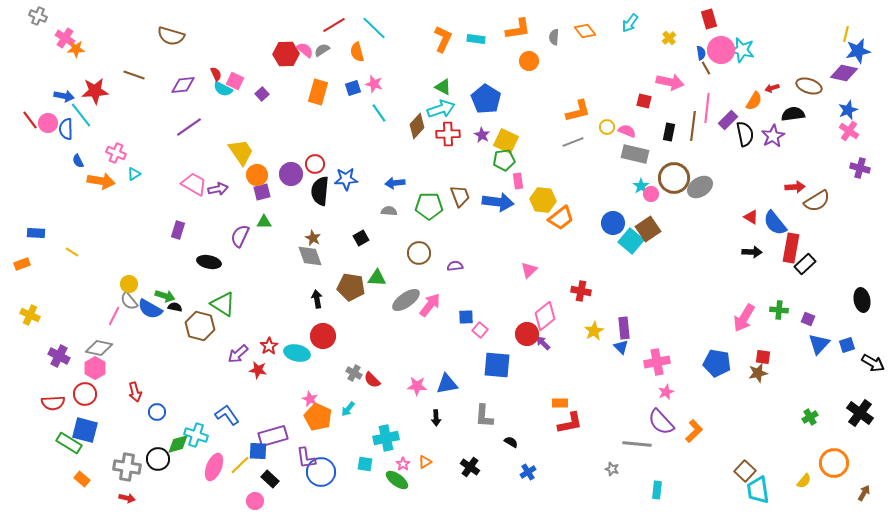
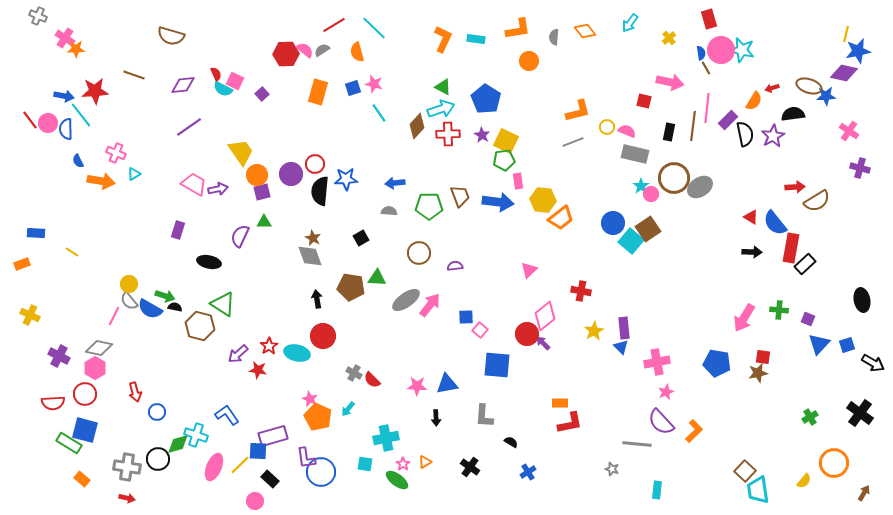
blue star at (848, 110): moved 22 px left, 14 px up; rotated 18 degrees clockwise
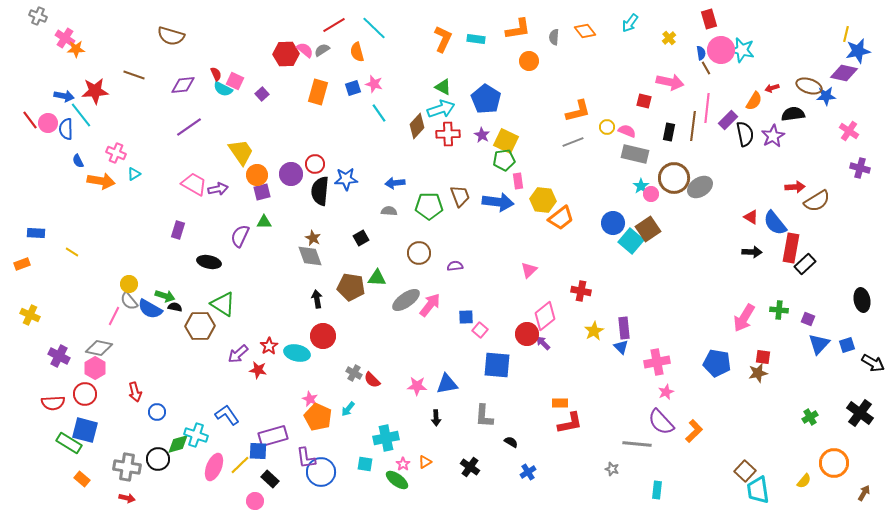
brown hexagon at (200, 326): rotated 16 degrees counterclockwise
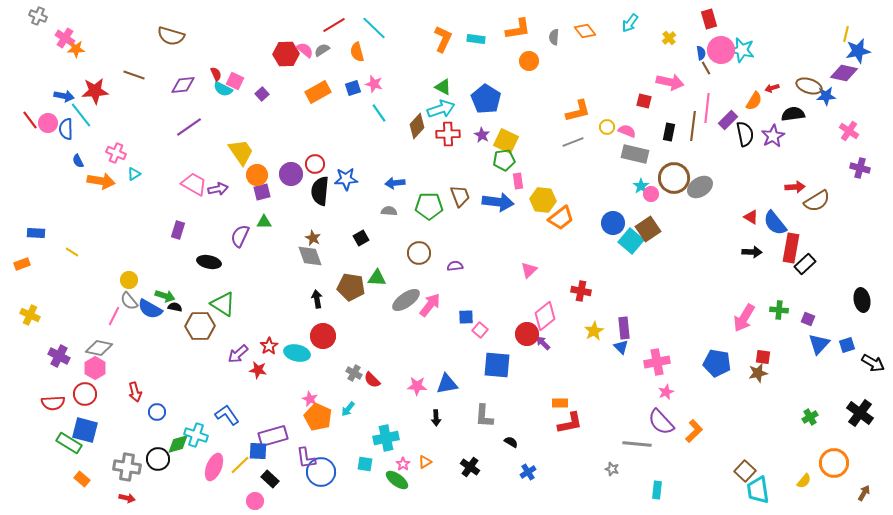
orange rectangle at (318, 92): rotated 45 degrees clockwise
yellow circle at (129, 284): moved 4 px up
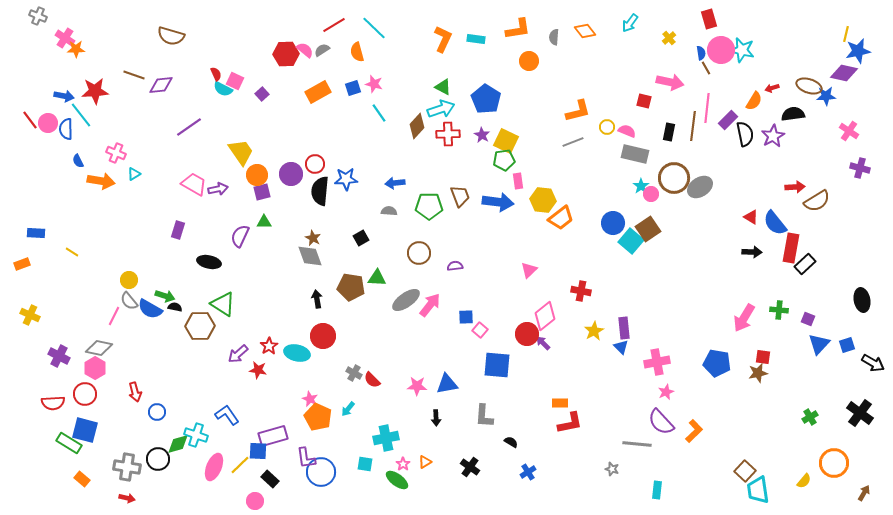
purple diamond at (183, 85): moved 22 px left
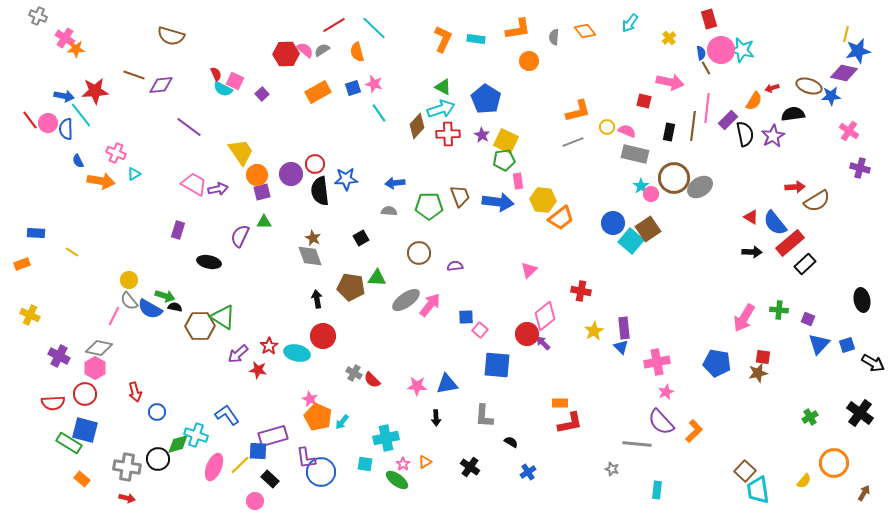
blue star at (826, 96): moved 5 px right
purple line at (189, 127): rotated 72 degrees clockwise
black semicircle at (320, 191): rotated 12 degrees counterclockwise
red rectangle at (791, 248): moved 1 px left, 5 px up; rotated 40 degrees clockwise
green triangle at (223, 304): moved 13 px down
cyan arrow at (348, 409): moved 6 px left, 13 px down
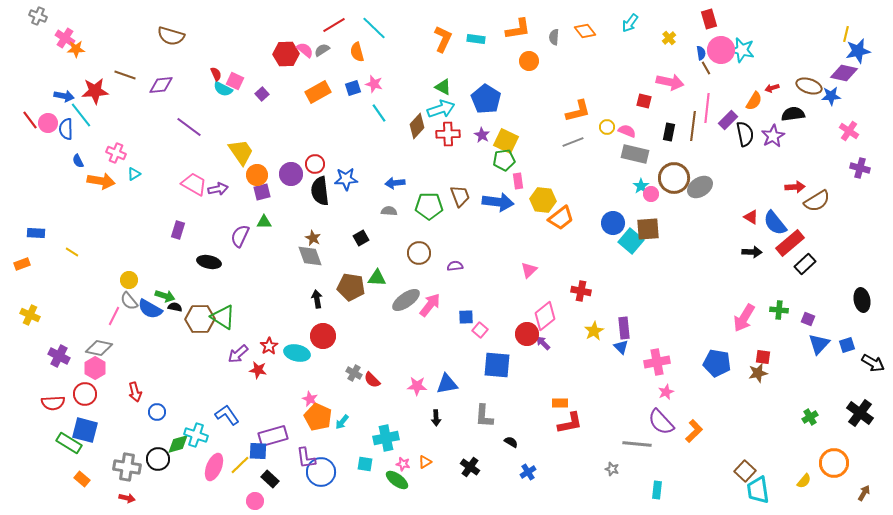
brown line at (134, 75): moved 9 px left
brown square at (648, 229): rotated 30 degrees clockwise
brown hexagon at (200, 326): moved 7 px up
pink star at (403, 464): rotated 24 degrees counterclockwise
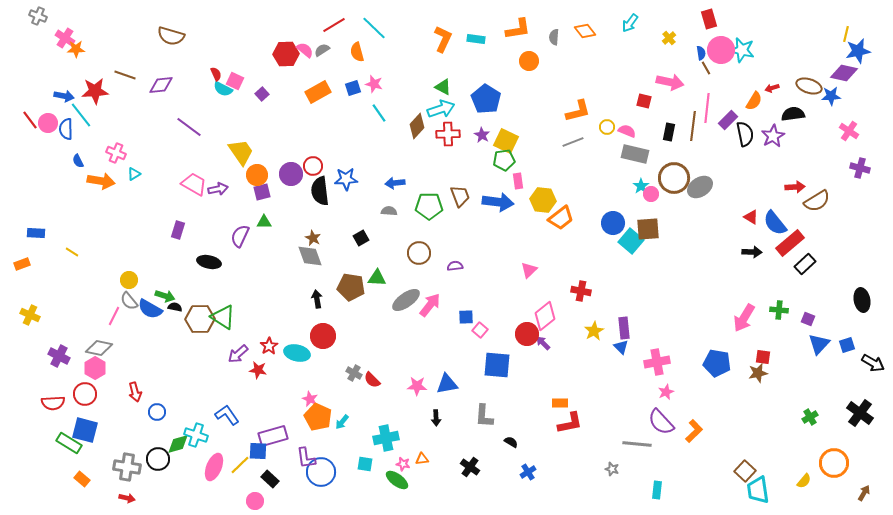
red circle at (315, 164): moved 2 px left, 2 px down
orange triangle at (425, 462): moved 3 px left, 3 px up; rotated 24 degrees clockwise
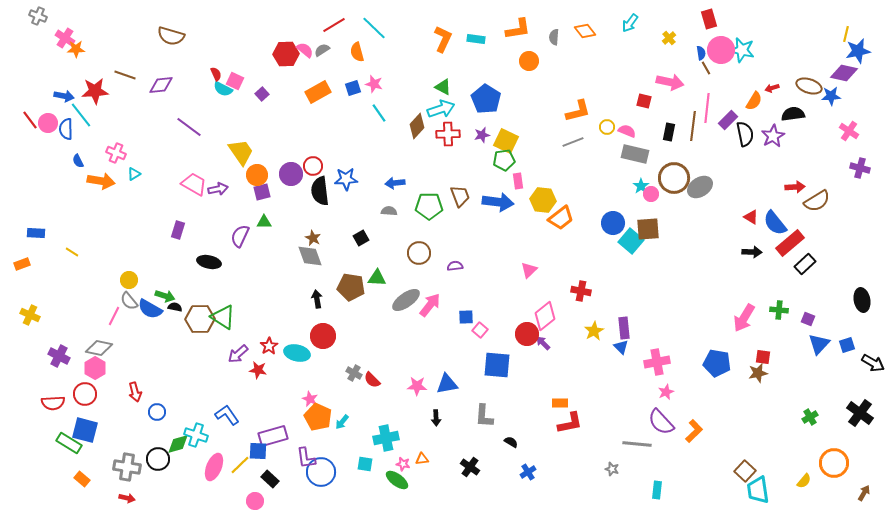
purple star at (482, 135): rotated 28 degrees clockwise
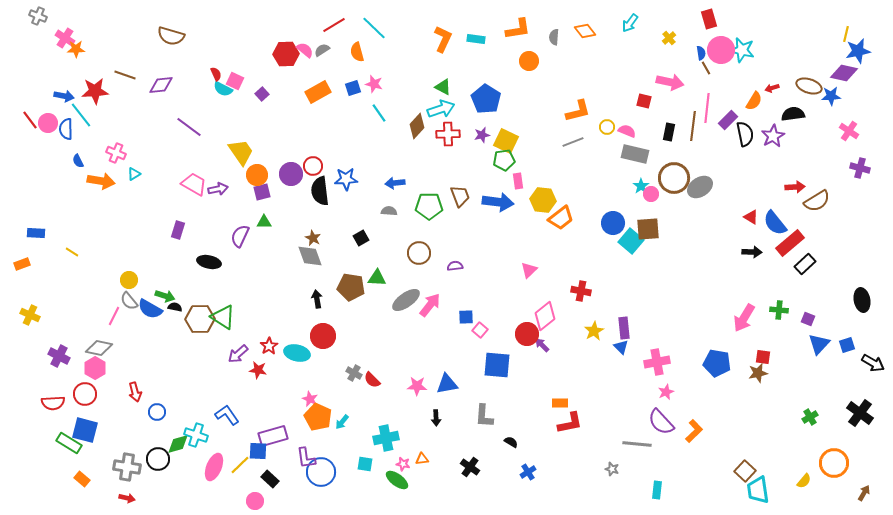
purple arrow at (543, 343): moved 1 px left, 2 px down
